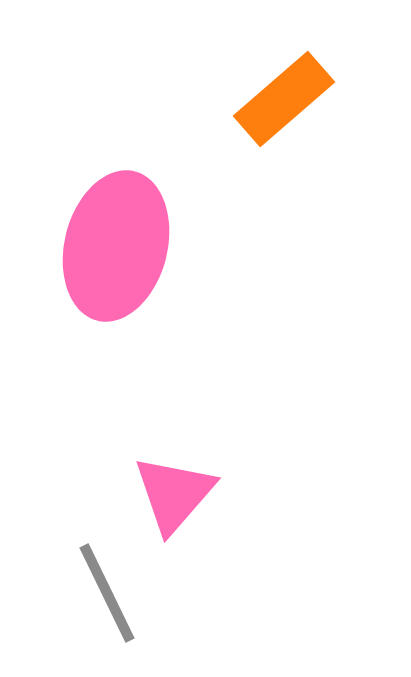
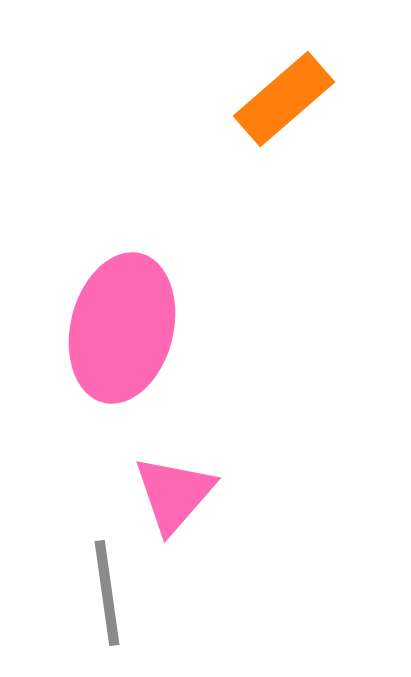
pink ellipse: moved 6 px right, 82 px down
gray line: rotated 18 degrees clockwise
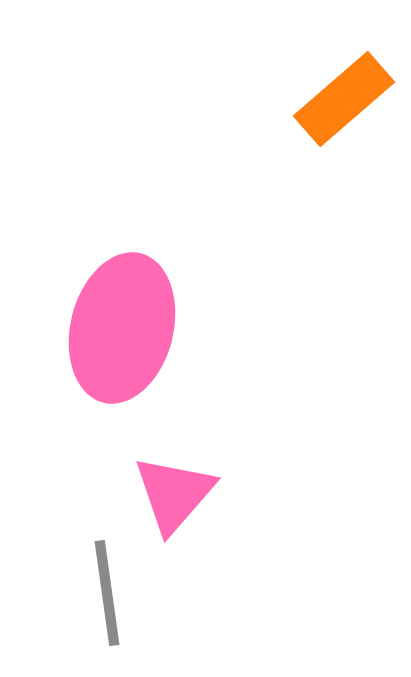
orange rectangle: moved 60 px right
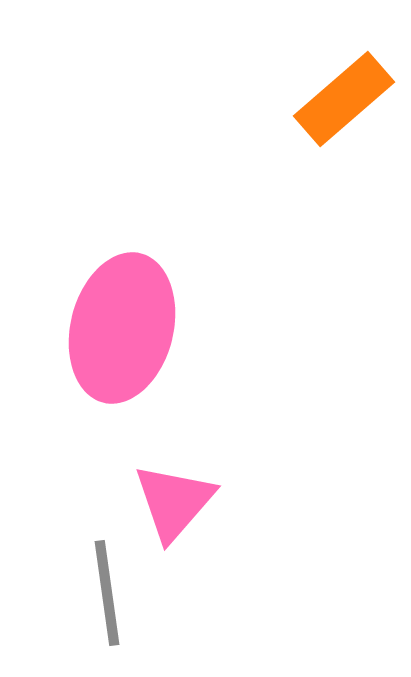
pink triangle: moved 8 px down
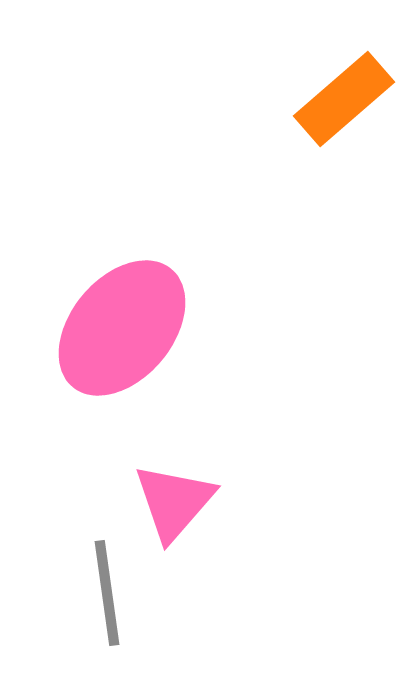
pink ellipse: rotated 26 degrees clockwise
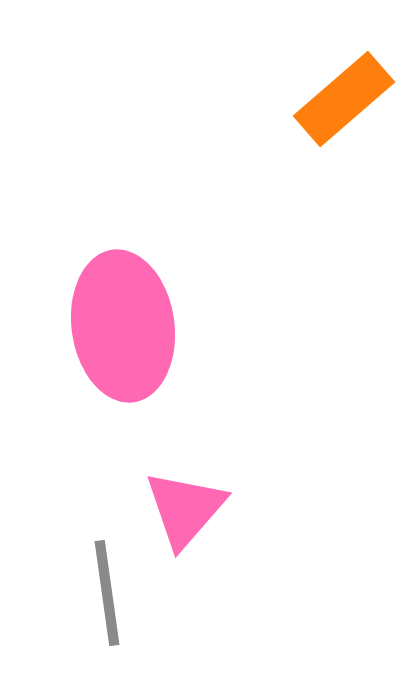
pink ellipse: moved 1 px right, 2 px up; rotated 48 degrees counterclockwise
pink triangle: moved 11 px right, 7 px down
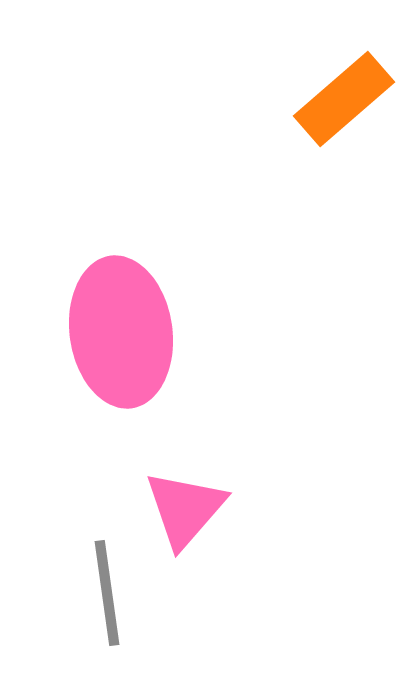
pink ellipse: moved 2 px left, 6 px down
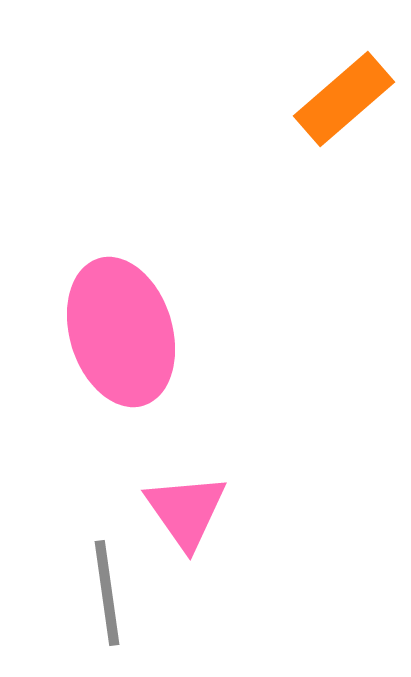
pink ellipse: rotated 9 degrees counterclockwise
pink triangle: moved 1 px right, 2 px down; rotated 16 degrees counterclockwise
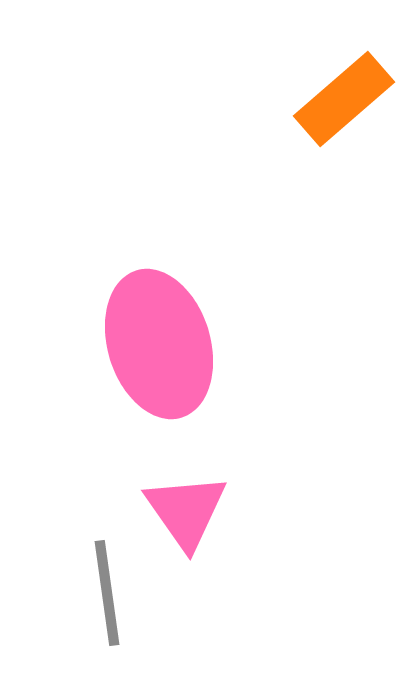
pink ellipse: moved 38 px right, 12 px down
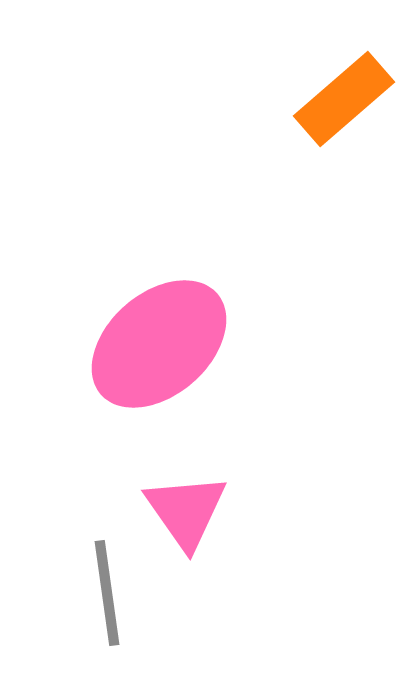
pink ellipse: rotated 66 degrees clockwise
